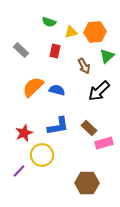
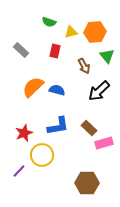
green triangle: rotated 28 degrees counterclockwise
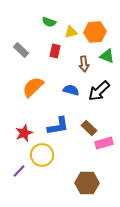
green triangle: rotated 28 degrees counterclockwise
brown arrow: moved 2 px up; rotated 21 degrees clockwise
blue semicircle: moved 14 px right
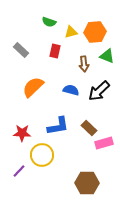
red star: moved 2 px left; rotated 24 degrees clockwise
